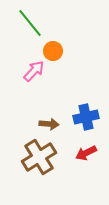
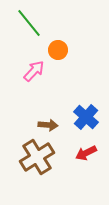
green line: moved 1 px left
orange circle: moved 5 px right, 1 px up
blue cross: rotated 35 degrees counterclockwise
brown arrow: moved 1 px left, 1 px down
brown cross: moved 2 px left
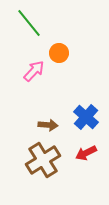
orange circle: moved 1 px right, 3 px down
brown cross: moved 6 px right, 3 px down
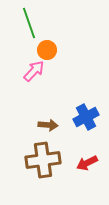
green line: rotated 20 degrees clockwise
orange circle: moved 12 px left, 3 px up
blue cross: rotated 20 degrees clockwise
red arrow: moved 1 px right, 10 px down
brown cross: rotated 24 degrees clockwise
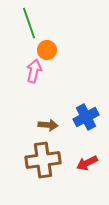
pink arrow: rotated 30 degrees counterclockwise
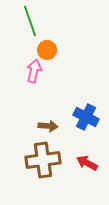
green line: moved 1 px right, 2 px up
blue cross: rotated 35 degrees counterclockwise
brown arrow: moved 1 px down
red arrow: rotated 55 degrees clockwise
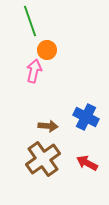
brown cross: moved 1 px up; rotated 28 degrees counterclockwise
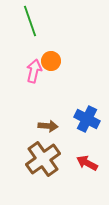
orange circle: moved 4 px right, 11 px down
blue cross: moved 1 px right, 2 px down
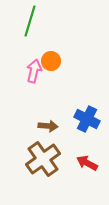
green line: rotated 36 degrees clockwise
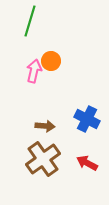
brown arrow: moved 3 px left
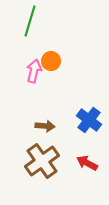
blue cross: moved 2 px right, 1 px down; rotated 10 degrees clockwise
brown cross: moved 1 px left, 2 px down
